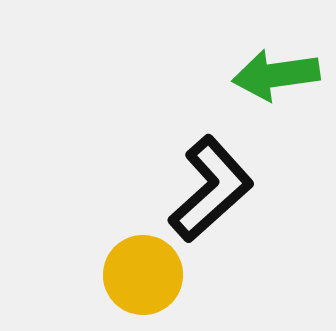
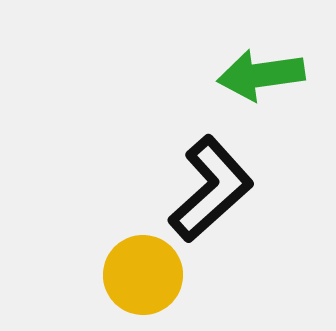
green arrow: moved 15 px left
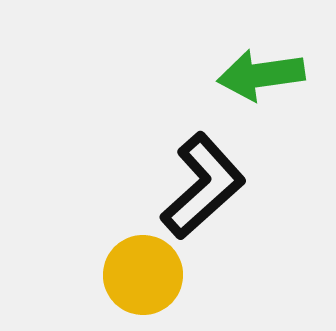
black L-shape: moved 8 px left, 3 px up
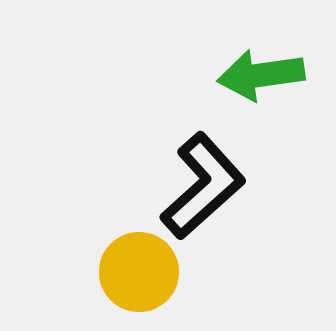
yellow circle: moved 4 px left, 3 px up
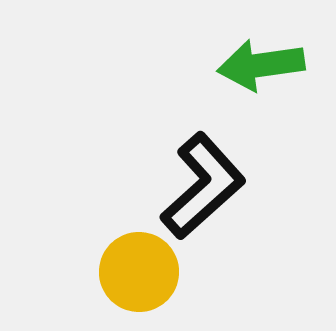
green arrow: moved 10 px up
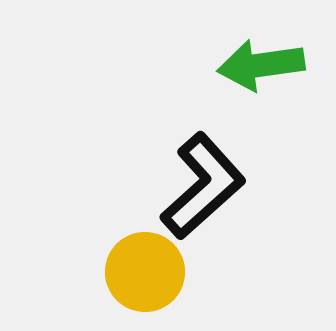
yellow circle: moved 6 px right
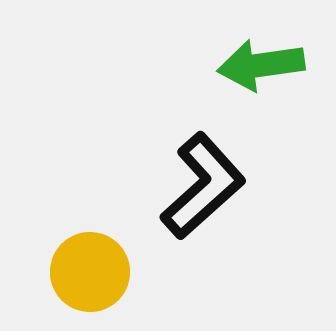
yellow circle: moved 55 px left
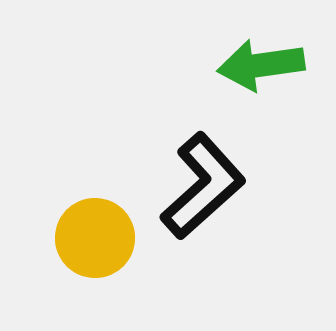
yellow circle: moved 5 px right, 34 px up
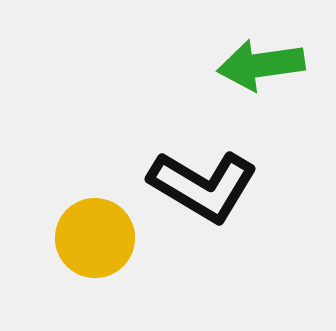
black L-shape: rotated 73 degrees clockwise
